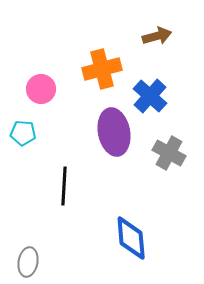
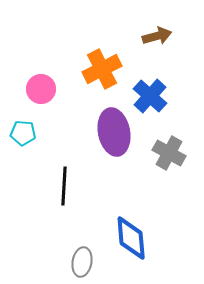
orange cross: rotated 12 degrees counterclockwise
gray ellipse: moved 54 px right
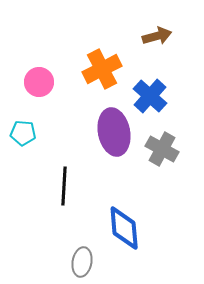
pink circle: moved 2 px left, 7 px up
gray cross: moved 7 px left, 4 px up
blue diamond: moved 7 px left, 10 px up
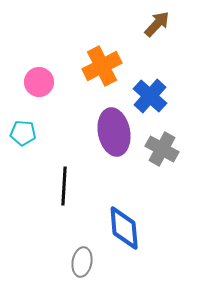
brown arrow: moved 12 px up; rotated 32 degrees counterclockwise
orange cross: moved 3 px up
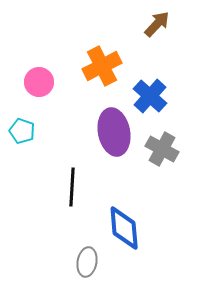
cyan pentagon: moved 1 px left, 2 px up; rotated 15 degrees clockwise
black line: moved 8 px right, 1 px down
gray ellipse: moved 5 px right
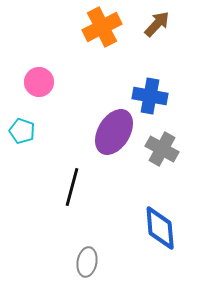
orange cross: moved 39 px up
blue cross: rotated 32 degrees counterclockwise
purple ellipse: rotated 42 degrees clockwise
black line: rotated 12 degrees clockwise
blue diamond: moved 36 px right
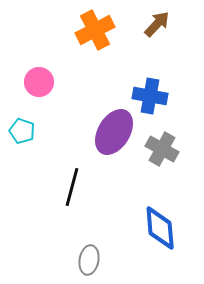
orange cross: moved 7 px left, 3 px down
gray ellipse: moved 2 px right, 2 px up
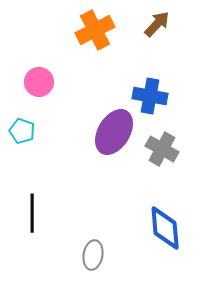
black line: moved 40 px left, 26 px down; rotated 15 degrees counterclockwise
blue diamond: moved 5 px right
gray ellipse: moved 4 px right, 5 px up
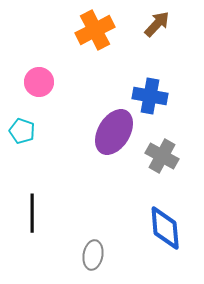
gray cross: moved 7 px down
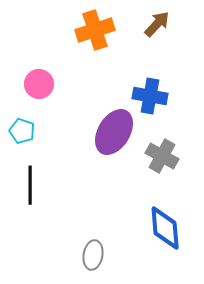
orange cross: rotated 9 degrees clockwise
pink circle: moved 2 px down
black line: moved 2 px left, 28 px up
